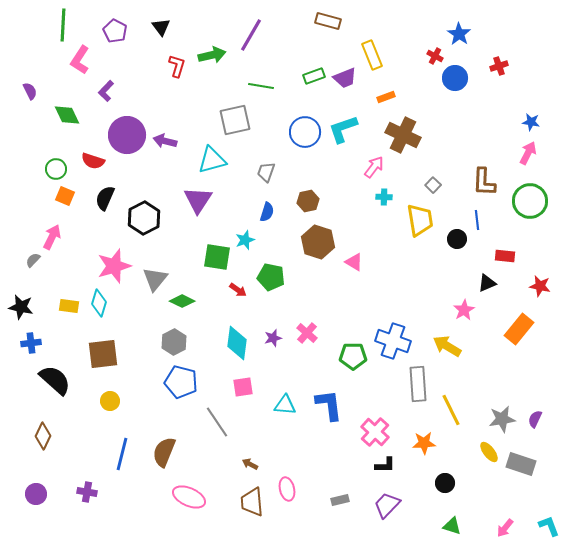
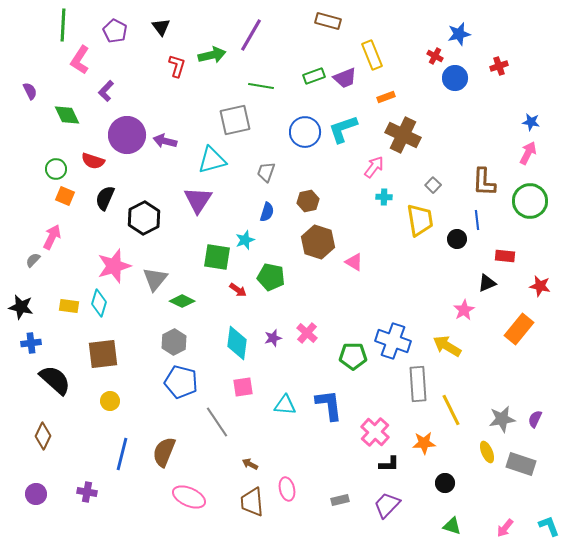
blue star at (459, 34): rotated 25 degrees clockwise
yellow ellipse at (489, 452): moved 2 px left; rotated 15 degrees clockwise
black L-shape at (385, 465): moved 4 px right, 1 px up
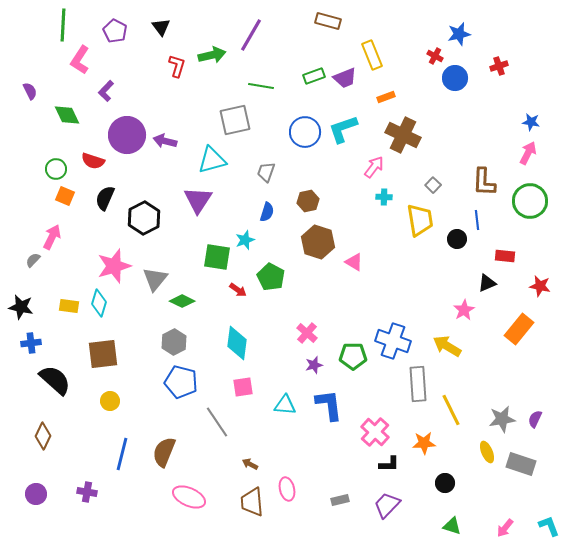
green pentagon at (271, 277): rotated 16 degrees clockwise
purple star at (273, 338): moved 41 px right, 27 px down
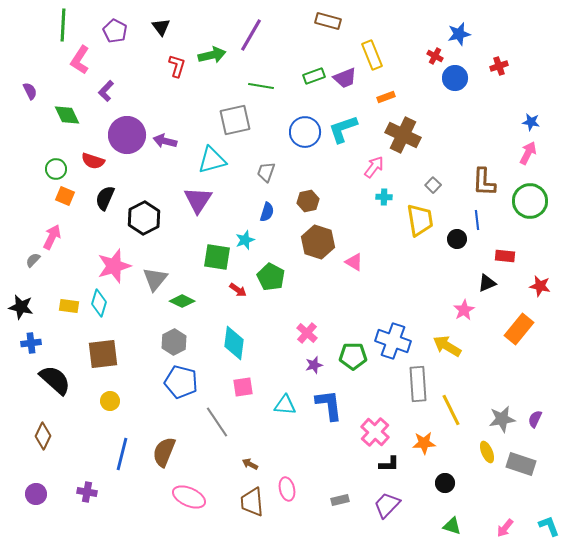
cyan diamond at (237, 343): moved 3 px left
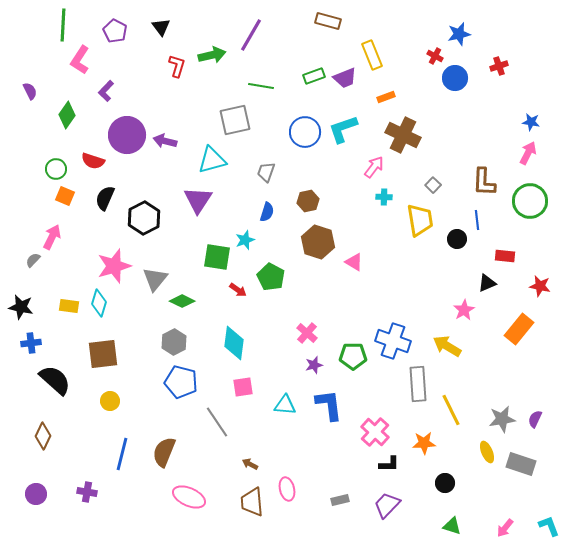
green diamond at (67, 115): rotated 60 degrees clockwise
